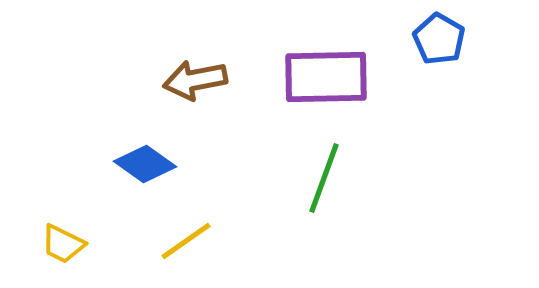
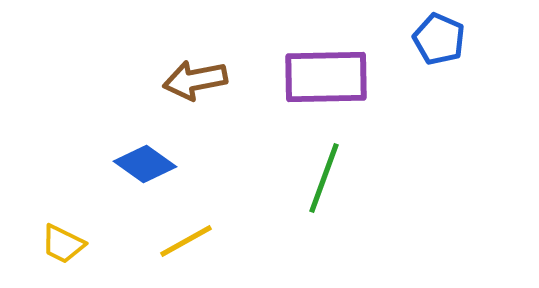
blue pentagon: rotated 6 degrees counterclockwise
yellow line: rotated 6 degrees clockwise
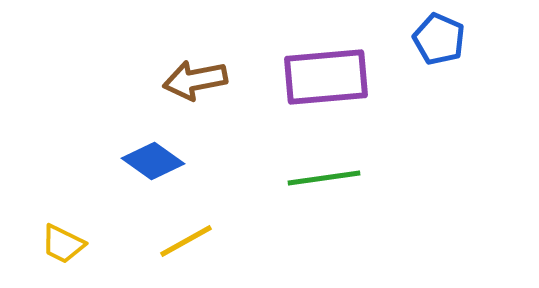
purple rectangle: rotated 4 degrees counterclockwise
blue diamond: moved 8 px right, 3 px up
green line: rotated 62 degrees clockwise
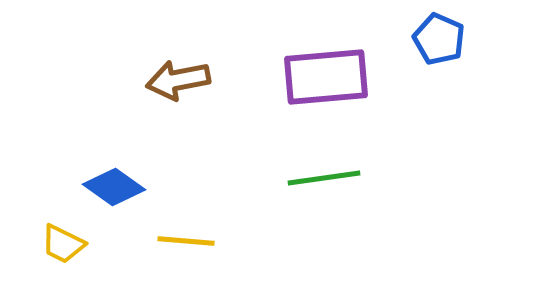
brown arrow: moved 17 px left
blue diamond: moved 39 px left, 26 px down
yellow line: rotated 34 degrees clockwise
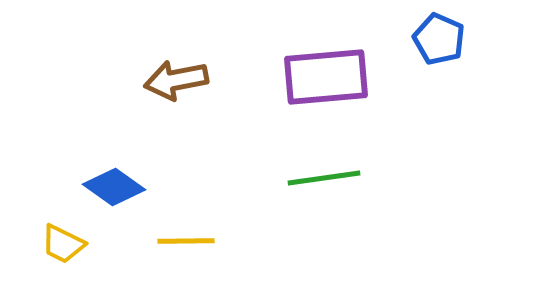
brown arrow: moved 2 px left
yellow line: rotated 6 degrees counterclockwise
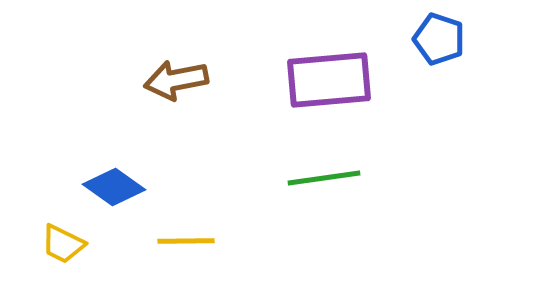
blue pentagon: rotated 6 degrees counterclockwise
purple rectangle: moved 3 px right, 3 px down
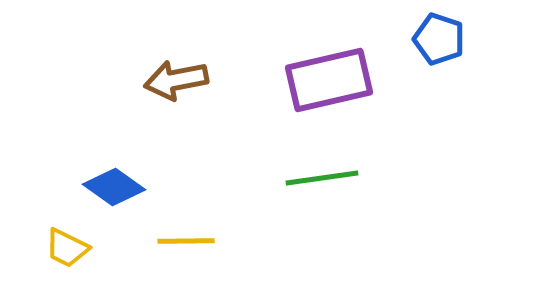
purple rectangle: rotated 8 degrees counterclockwise
green line: moved 2 px left
yellow trapezoid: moved 4 px right, 4 px down
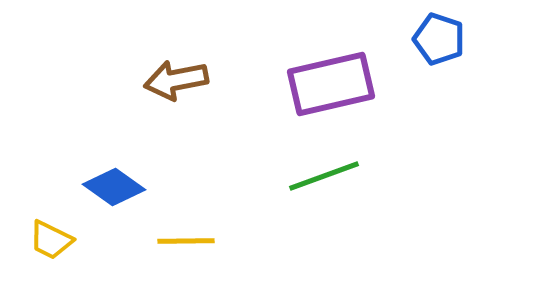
purple rectangle: moved 2 px right, 4 px down
green line: moved 2 px right, 2 px up; rotated 12 degrees counterclockwise
yellow trapezoid: moved 16 px left, 8 px up
